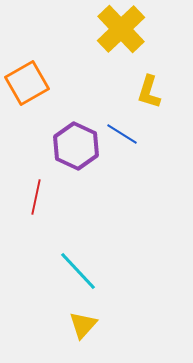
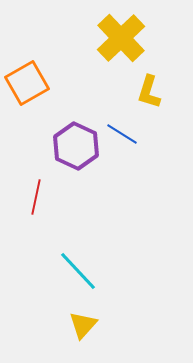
yellow cross: moved 9 px down
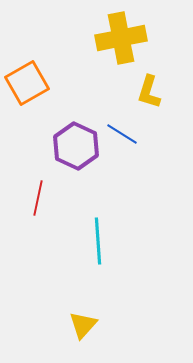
yellow cross: rotated 33 degrees clockwise
red line: moved 2 px right, 1 px down
cyan line: moved 20 px right, 30 px up; rotated 39 degrees clockwise
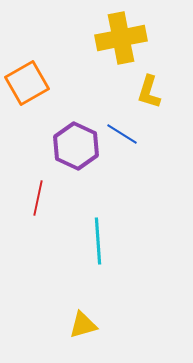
yellow triangle: rotated 32 degrees clockwise
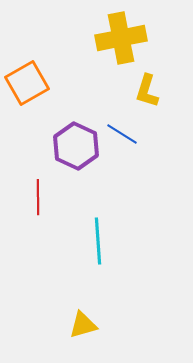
yellow L-shape: moved 2 px left, 1 px up
red line: moved 1 px up; rotated 12 degrees counterclockwise
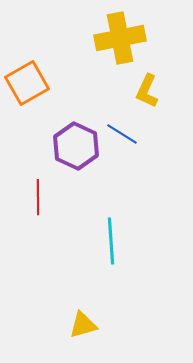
yellow cross: moved 1 px left
yellow L-shape: rotated 8 degrees clockwise
cyan line: moved 13 px right
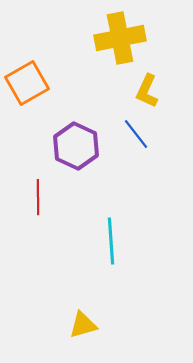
blue line: moved 14 px right; rotated 20 degrees clockwise
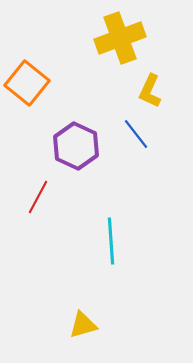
yellow cross: rotated 9 degrees counterclockwise
orange square: rotated 21 degrees counterclockwise
yellow L-shape: moved 3 px right
red line: rotated 28 degrees clockwise
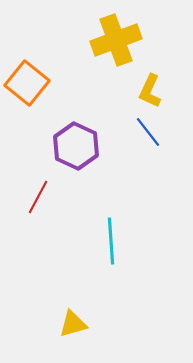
yellow cross: moved 4 px left, 2 px down
blue line: moved 12 px right, 2 px up
yellow triangle: moved 10 px left, 1 px up
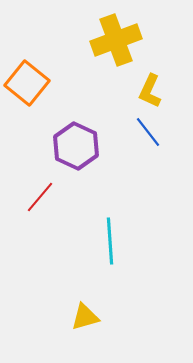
red line: moved 2 px right; rotated 12 degrees clockwise
cyan line: moved 1 px left
yellow triangle: moved 12 px right, 7 px up
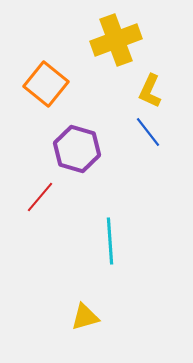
orange square: moved 19 px right, 1 px down
purple hexagon: moved 1 px right, 3 px down; rotated 9 degrees counterclockwise
